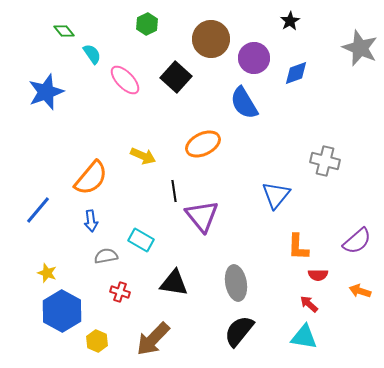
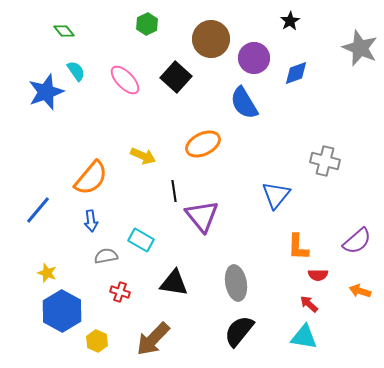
cyan semicircle: moved 16 px left, 17 px down
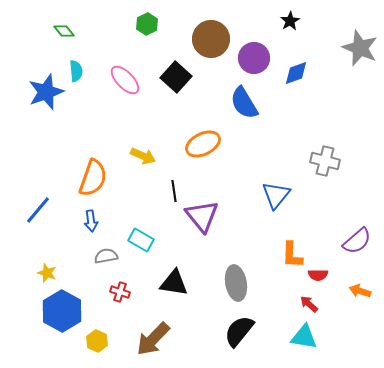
cyan semicircle: rotated 30 degrees clockwise
orange semicircle: moved 2 px right; rotated 21 degrees counterclockwise
orange L-shape: moved 6 px left, 8 px down
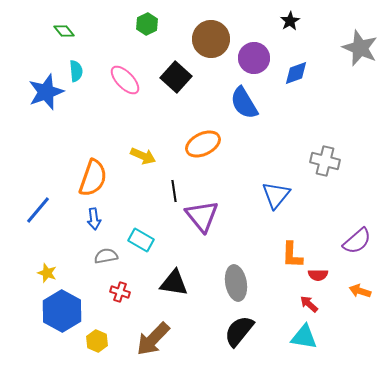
blue arrow: moved 3 px right, 2 px up
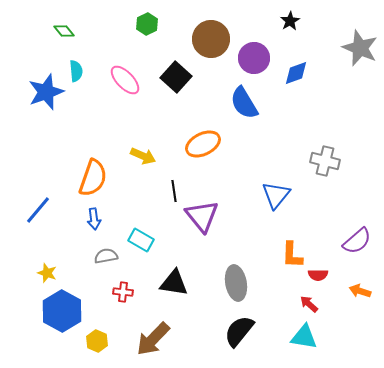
red cross: moved 3 px right; rotated 12 degrees counterclockwise
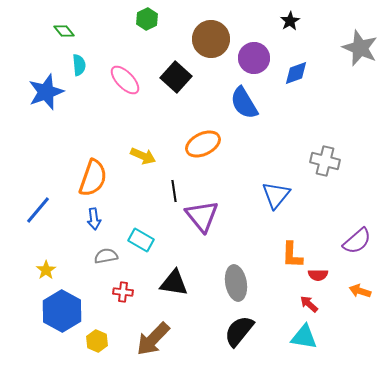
green hexagon: moved 5 px up
cyan semicircle: moved 3 px right, 6 px up
yellow star: moved 1 px left, 3 px up; rotated 18 degrees clockwise
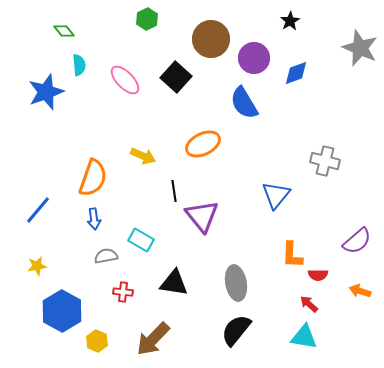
yellow star: moved 9 px left, 4 px up; rotated 24 degrees clockwise
black semicircle: moved 3 px left, 1 px up
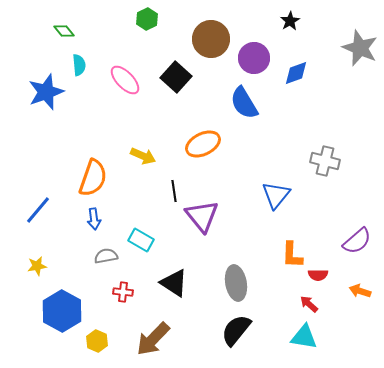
black triangle: rotated 24 degrees clockwise
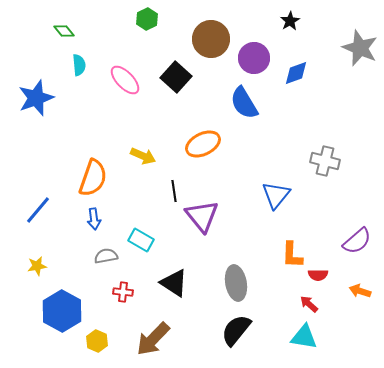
blue star: moved 10 px left, 6 px down
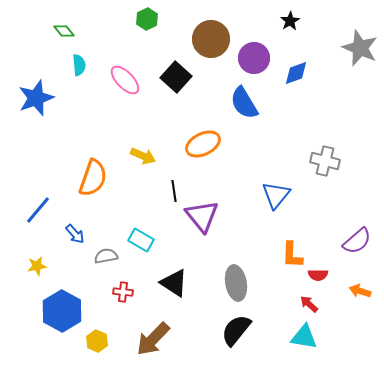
blue arrow: moved 19 px left, 15 px down; rotated 35 degrees counterclockwise
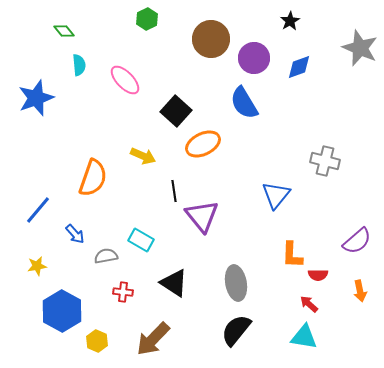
blue diamond: moved 3 px right, 6 px up
black square: moved 34 px down
orange arrow: rotated 120 degrees counterclockwise
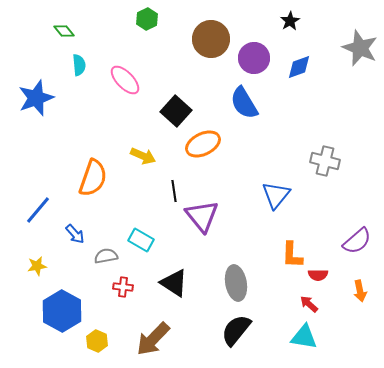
red cross: moved 5 px up
